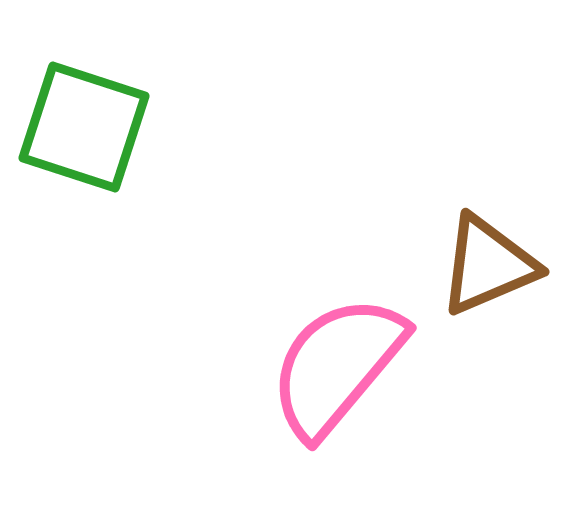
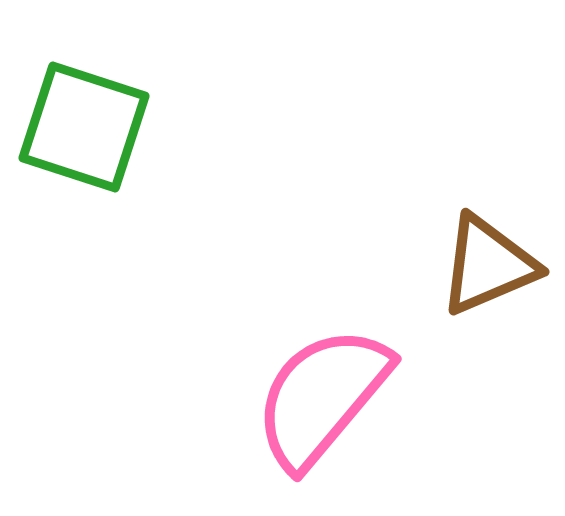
pink semicircle: moved 15 px left, 31 px down
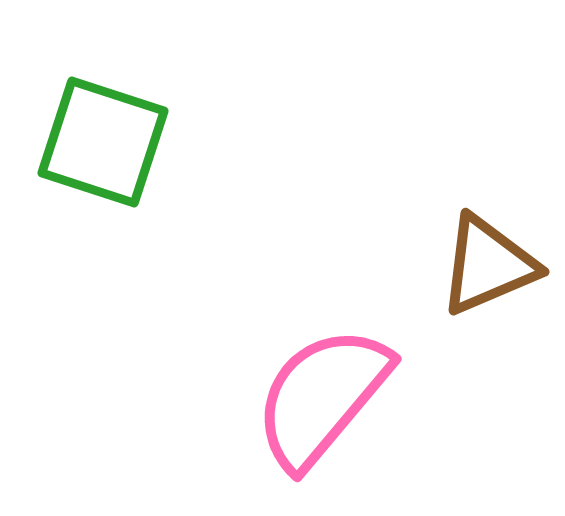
green square: moved 19 px right, 15 px down
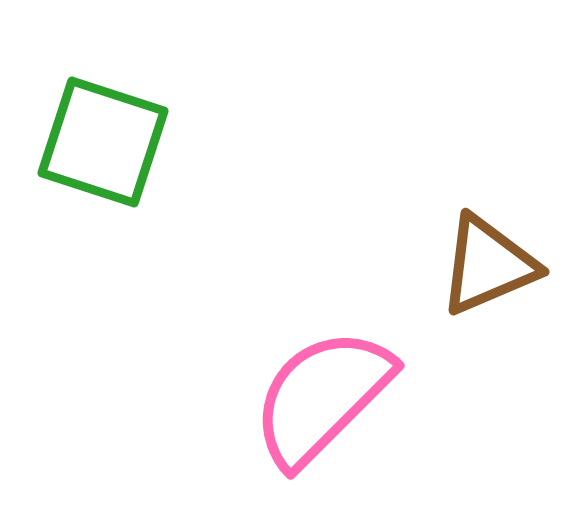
pink semicircle: rotated 5 degrees clockwise
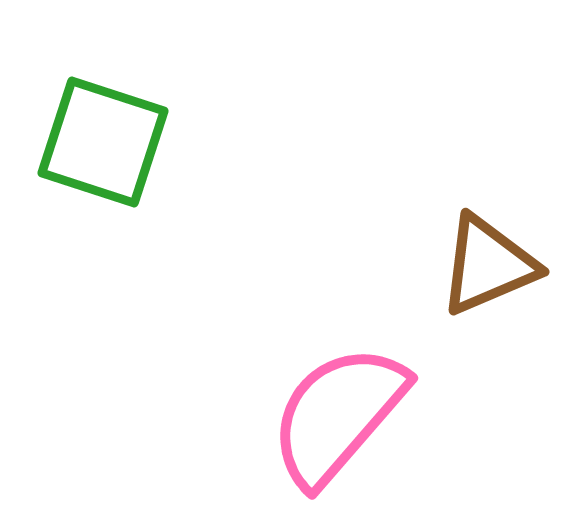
pink semicircle: moved 16 px right, 18 px down; rotated 4 degrees counterclockwise
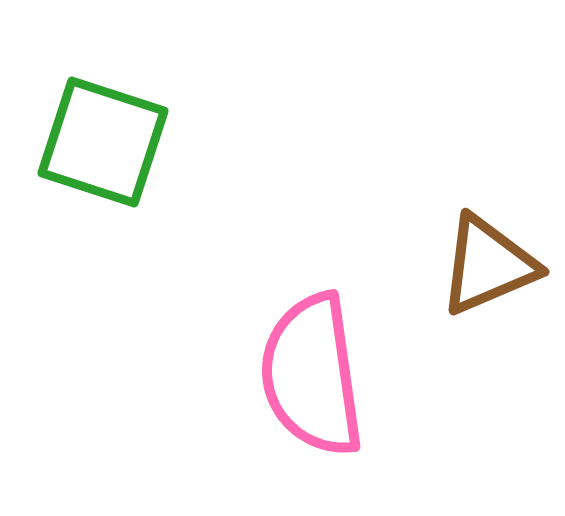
pink semicircle: moved 26 px left, 40 px up; rotated 49 degrees counterclockwise
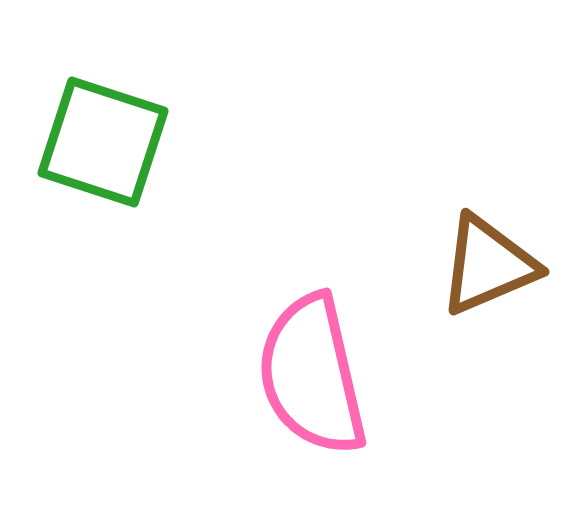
pink semicircle: rotated 5 degrees counterclockwise
